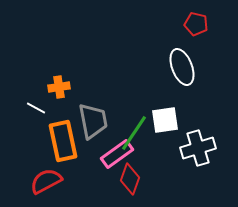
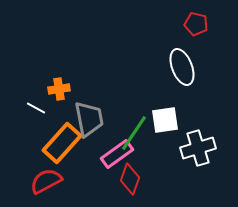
orange cross: moved 2 px down
gray trapezoid: moved 4 px left, 2 px up
orange rectangle: moved 1 px left, 2 px down; rotated 54 degrees clockwise
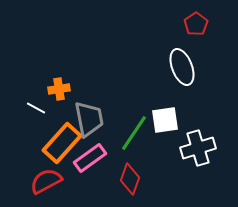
red pentagon: rotated 25 degrees clockwise
pink rectangle: moved 27 px left, 4 px down
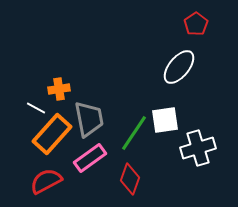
white ellipse: moved 3 px left; rotated 60 degrees clockwise
orange rectangle: moved 10 px left, 9 px up
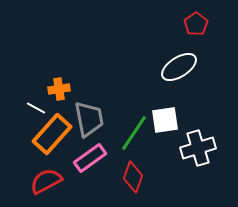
white ellipse: rotated 18 degrees clockwise
red diamond: moved 3 px right, 2 px up
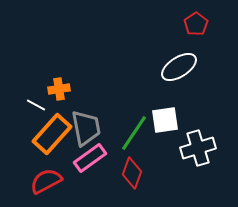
white line: moved 3 px up
gray trapezoid: moved 3 px left, 9 px down
red diamond: moved 1 px left, 4 px up
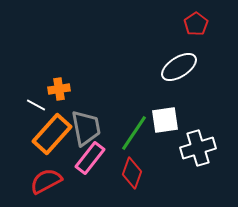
pink rectangle: rotated 16 degrees counterclockwise
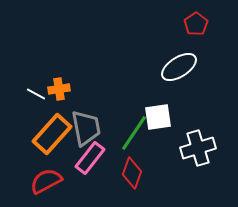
white line: moved 11 px up
white square: moved 7 px left, 3 px up
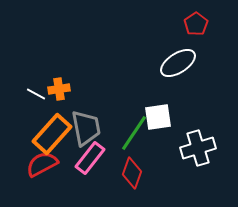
white ellipse: moved 1 px left, 4 px up
red semicircle: moved 4 px left, 17 px up
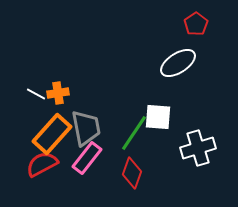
orange cross: moved 1 px left, 4 px down
white square: rotated 12 degrees clockwise
pink rectangle: moved 3 px left
